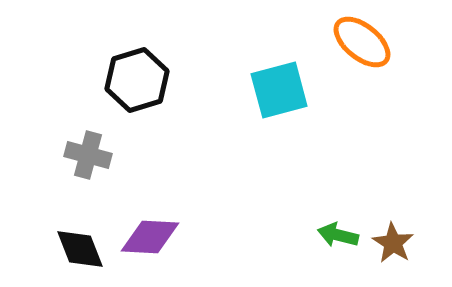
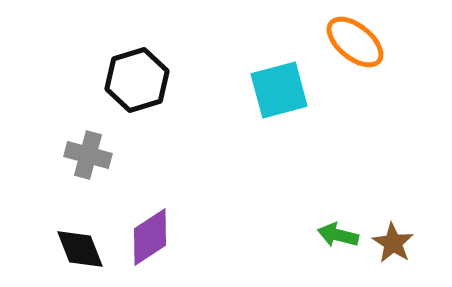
orange ellipse: moved 7 px left
purple diamond: rotated 36 degrees counterclockwise
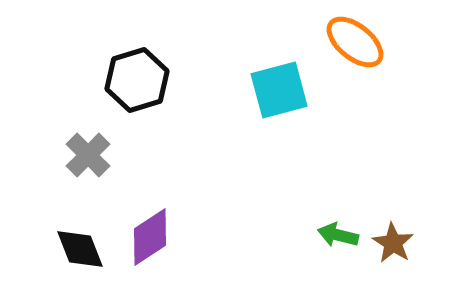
gray cross: rotated 30 degrees clockwise
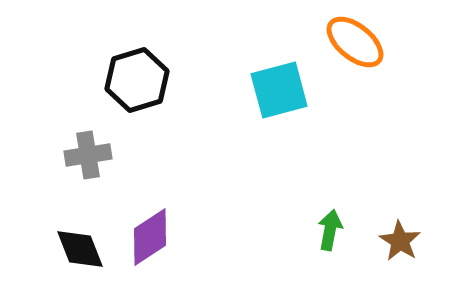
gray cross: rotated 36 degrees clockwise
green arrow: moved 8 px left, 5 px up; rotated 87 degrees clockwise
brown star: moved 7 px right, 2 px up
